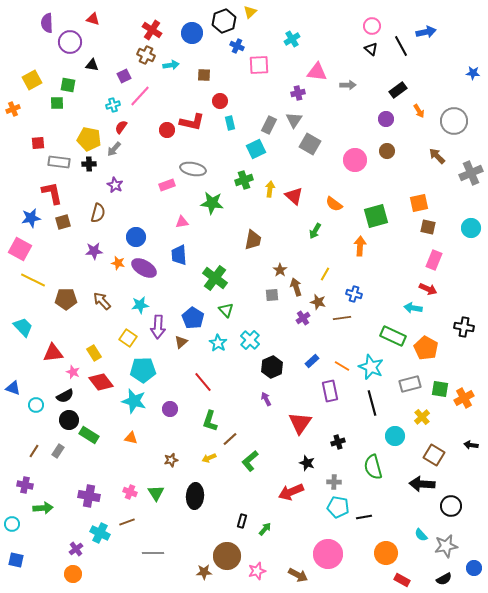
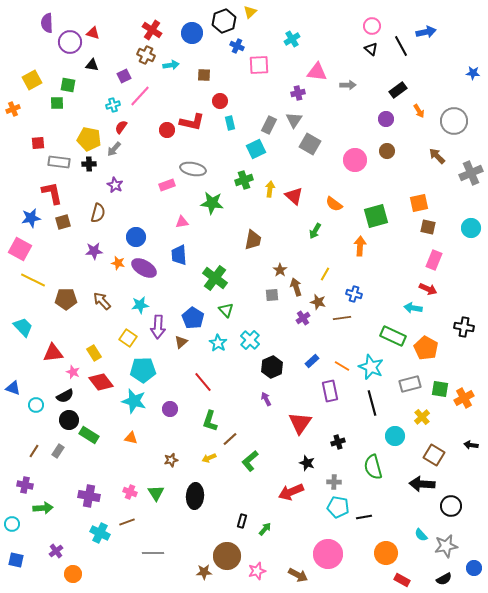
red triangle at (93, 19): moved 14 px down
purple cross at (76, 549): moved 20 px left, 2 px down
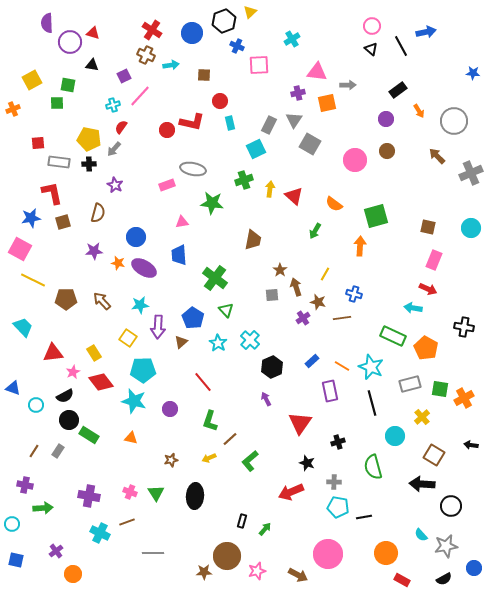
orange square at (419, 203): moved 92 px left, 100 px up
pink star at (73, 372): rotated 24 degrees clockwise
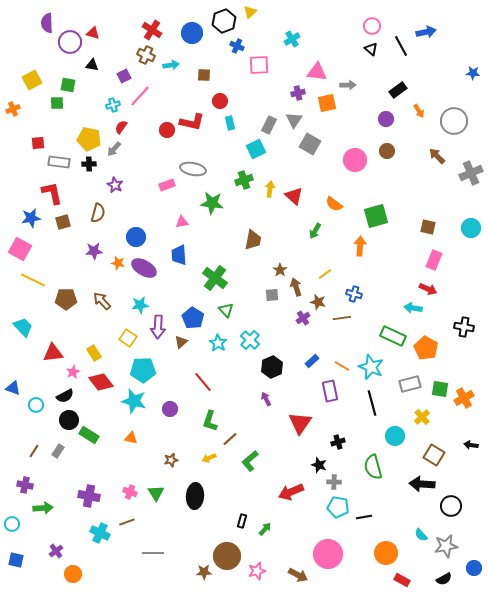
yellow line at (325, 274): rotated 24 degrees clockwise
black star at (307, 463): moved 12 px right, 2 px down
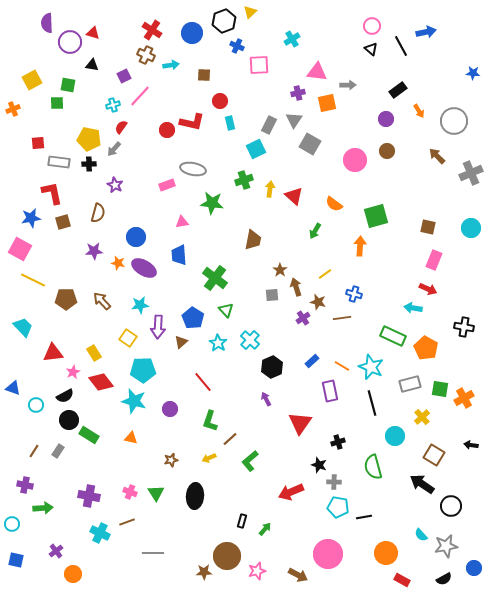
black arrow at (422, 484): rotated 30 degrees clockwise
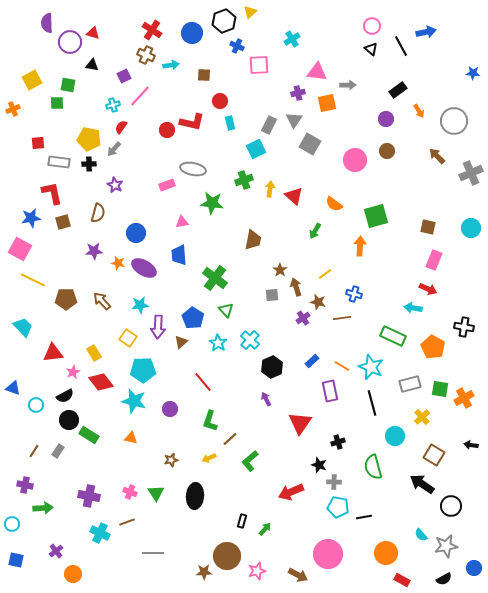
blue circle at (136, 237): moved 4 px up
orange pentagon at (426, 348): moved 7 px right, 1 px up
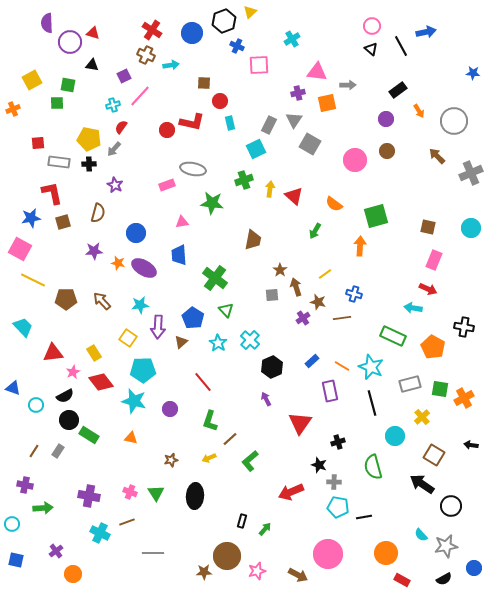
brown square at (204, 75): moved 8 px down
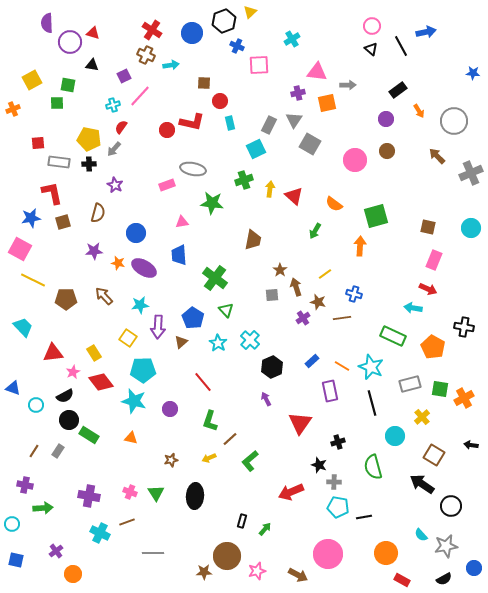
brown arrow at (102, 301): moved 2 px right, 5 px up
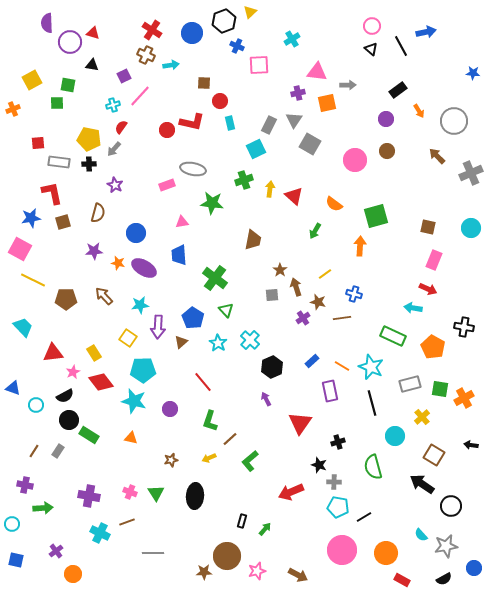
black line at (364, 517): rotated 21 degrees counterclockwise
pink circle at (328, 554): moved 14 px right, 4 px up
